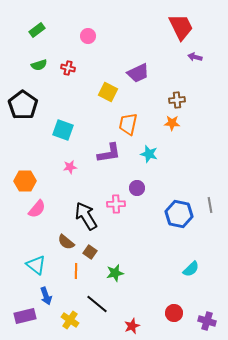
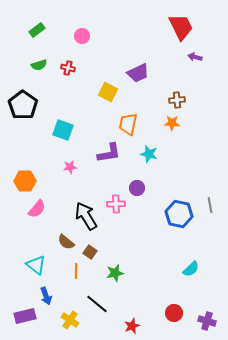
pink circle: moved 6 px left
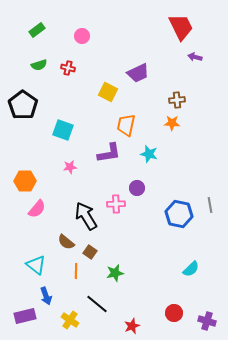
orange trapezoid: moved 2 px left, 1 px down
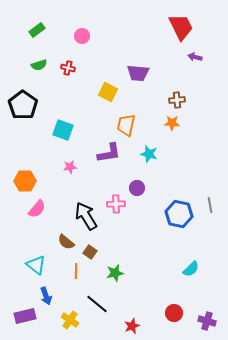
purple trapezoid: rotated 30 degrees clockwise
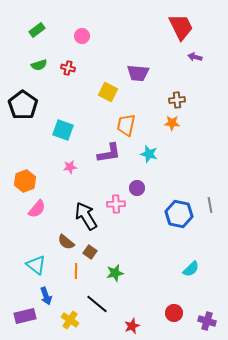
orange hexagon: rotated 20 degrees counterclockwise
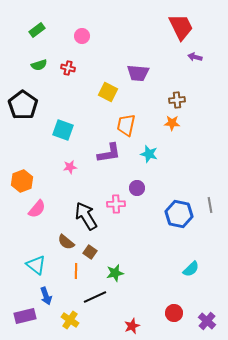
orange hexagon: moved 3 px left
black line: moved 2 px left, 7 px up; rotated 65 degrees counterclockwise
purple cross: rotated 24 degrees clockwise
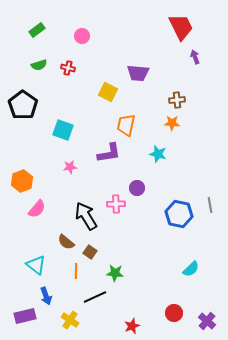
purple arrow: rotated 56 degrees clockwise
cyan star: moved 9 px right
green star: rotated 18 degrees clockwise
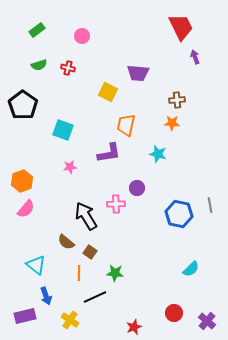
pink semicircle: moved 11 px left
orange line: moved 3 px right, 2 px down
red star: moved 2 px right, 1 px down
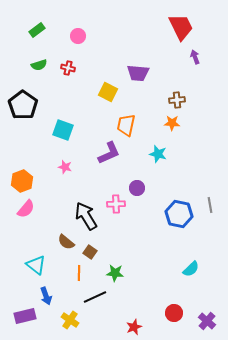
pink circle: moved 4 px left
purple L-shape: rotated 15 degrees counterclockwise
pink star: moved 5 px left; rotated 24 degrees clockwise
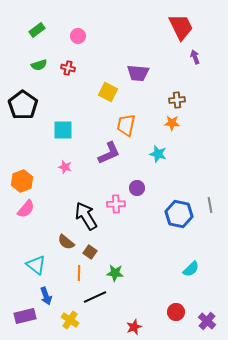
cyan square: rotated 20 degrees counterclockwise
red circle: moved 2 px right, 1 px up
